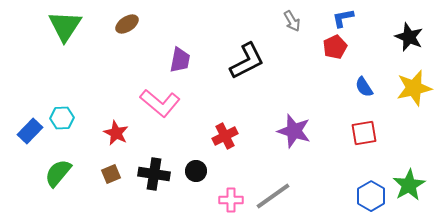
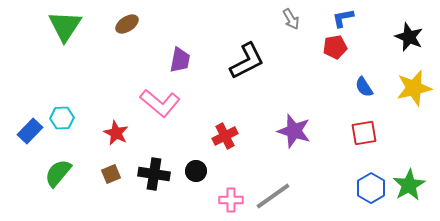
gray arrow: moved 1 px left, 2 px up
red pentagon: rotated 15 degrees clockwise
blue hexagon: moved 8 px up
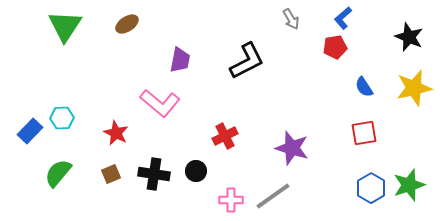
blue L-shape: rotated 30 degrees counterclockwise
purple star: moved 2 px left, 17 px down
green star: rotated 12 degrees clockwise
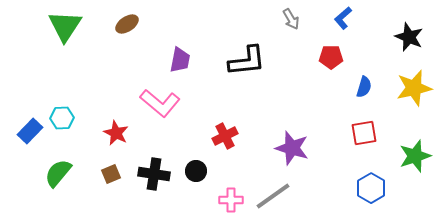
red pentagon: moved 4 px left, 10 px down; rotated 10 degrees clockwise
black L-shape: rotated 21 degrees clockwise
blue semicircle: rotated 130 degrees counterclockwise
green star: moved 6 px right, 29 px up
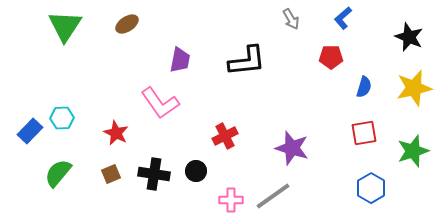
pink L-shape: rotated 15 degrees clockwise
green star: moved 2 px left, 5 px up
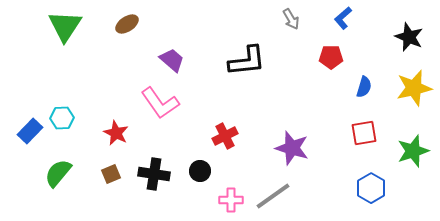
purple trapezoid: moved 8 px left; rotated 60 degrees counterclockwise
black circle: moved 4 px right
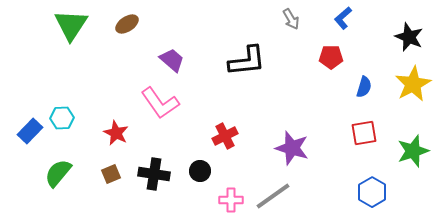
green triangle: moved 6 px right, 1 px up
yellow star: moved 1 px left, 4 px up; rotated 15 degrees counterclockwise
blue hexagon: moved 1 px right, 4 px down
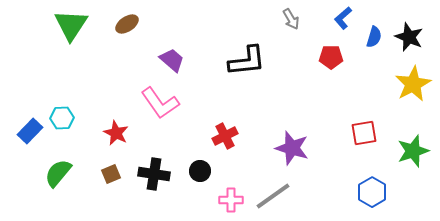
blue semicircle: moved 10 px right, 50 px up
